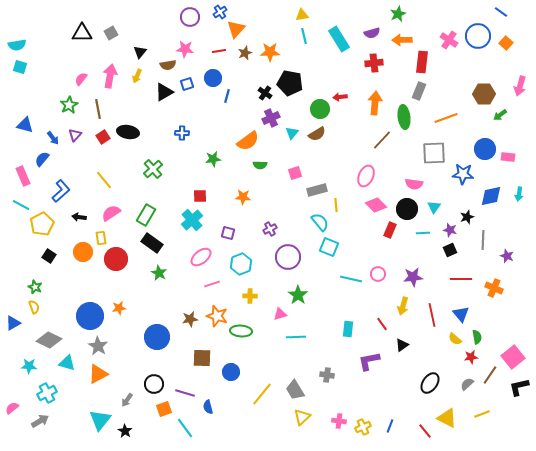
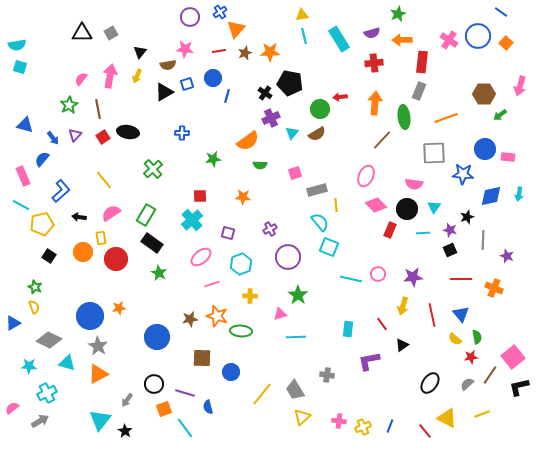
yellow pentagon at (42, 224): rotated 15 degrees clockwise
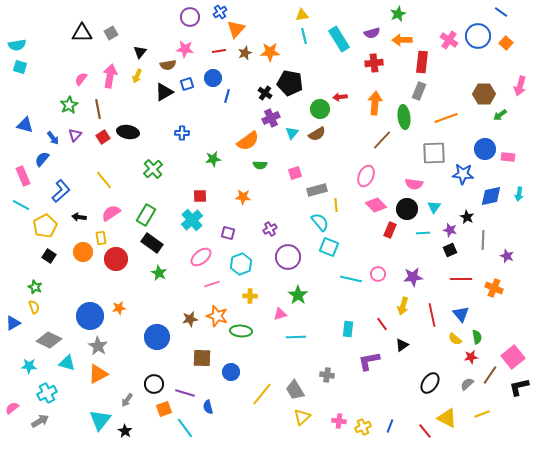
black star at (467, 217): rotated 24 degrees counterclockwise
yellow pentagon at (42, 224): moved 3 px right, 2 px down; rotated 15 degrees counterclockwise
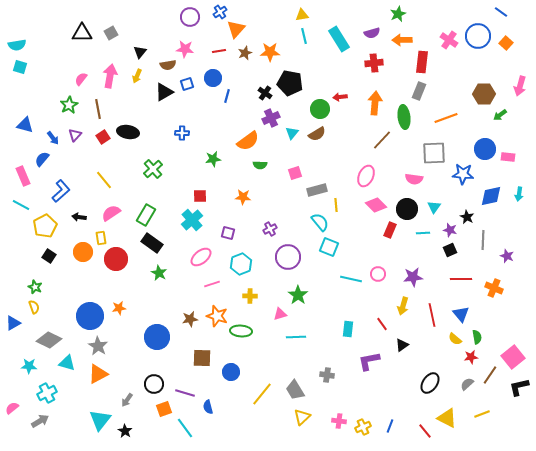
pink semicircle at (414, 184): moved 5 px up
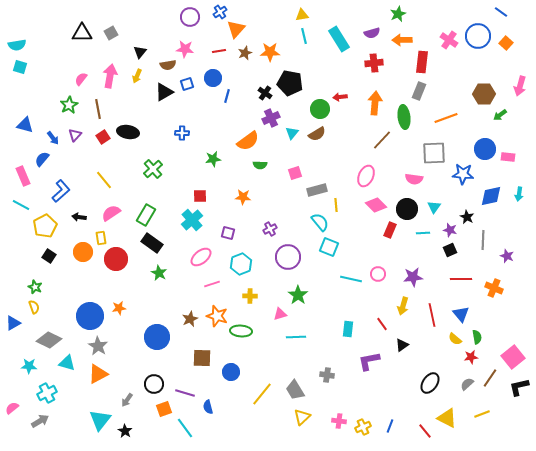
brown star at (190, 319): rotated 14 degrees counterclockwise
brown line at (490, 375): moved 3 px down
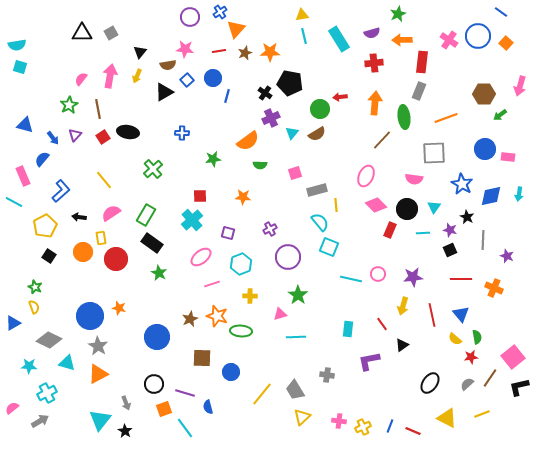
blue square at (187, 84): moved 4 px up; rotated 24 degrees counterclockwise
blue star at (463, 174): moved 1 px left, 10 px down; rotated 25 degrees clockwise
cyan line at (21, 205): moved 7 px left, 3 px up
orange star at (119, 308): rotated 24 degrees clockwise
gray arrow at (127, 400): moved 1 px left, 3 px down; rotated 56 degrees counterclockwise
red line at (425, 431): moved 12 px left; rotated 28 degrees counterclockwise
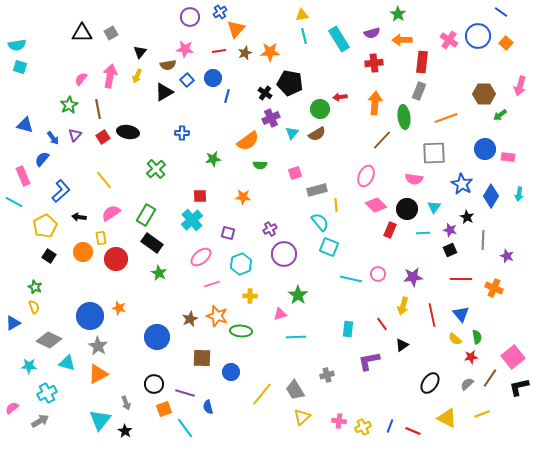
green star at (398, 14): rotated 14 degrees counterclockwise
green cross at (153, 169): moved 3 px right
blue diamond at (491, 196): rotated 45 degrees counterclockwise
purple circle at (288, 257): moved 4 px left, 3 px up
gray cross at (327, 375): rotated 24 degrees counterclockwise
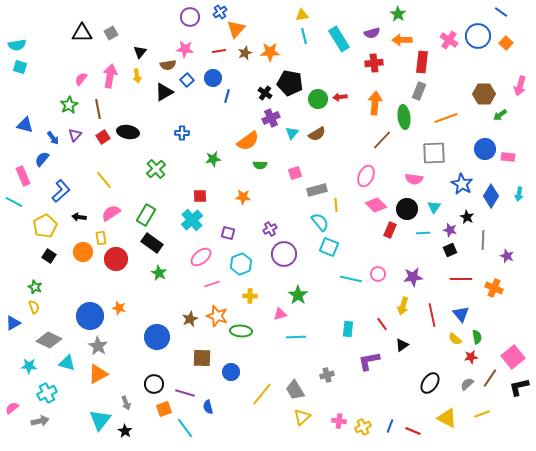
yellow arrow at (137, 76): rotated 32 degrees counterclockwise
green circle at (320, 109): moved 2 px left, 10 px up
gray arrow at (40, 421): rotated 18 degrees clockwise
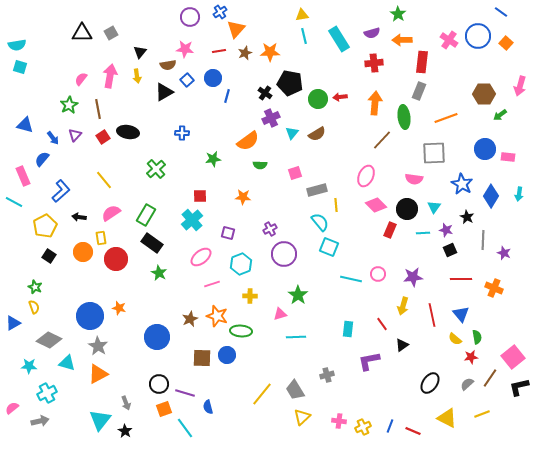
purple star at (450, 230): moved 4 px left
purple star at (507, 256): moved 3 px left, 3 px up
blue circle at (231, 372): moved 4 px left, 17 px up
black circle at (154, 384): moved 5 px right
